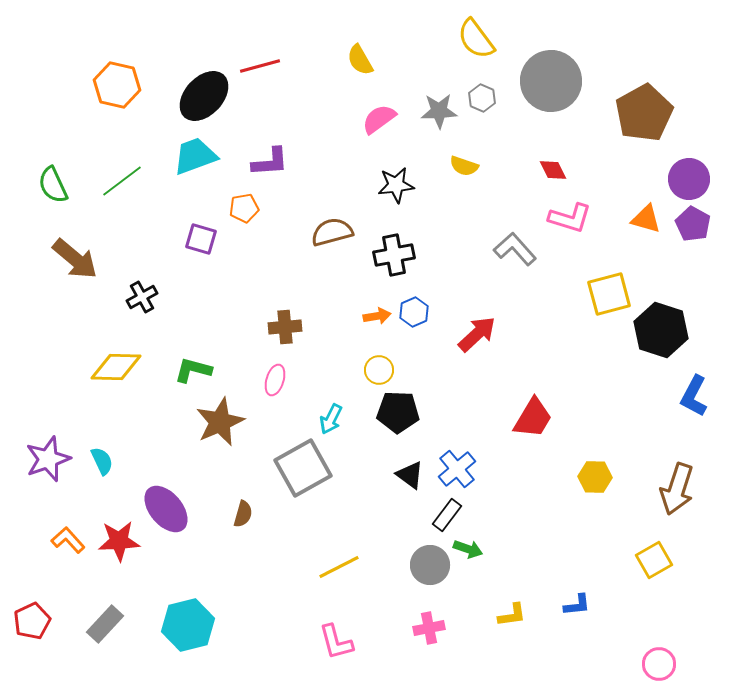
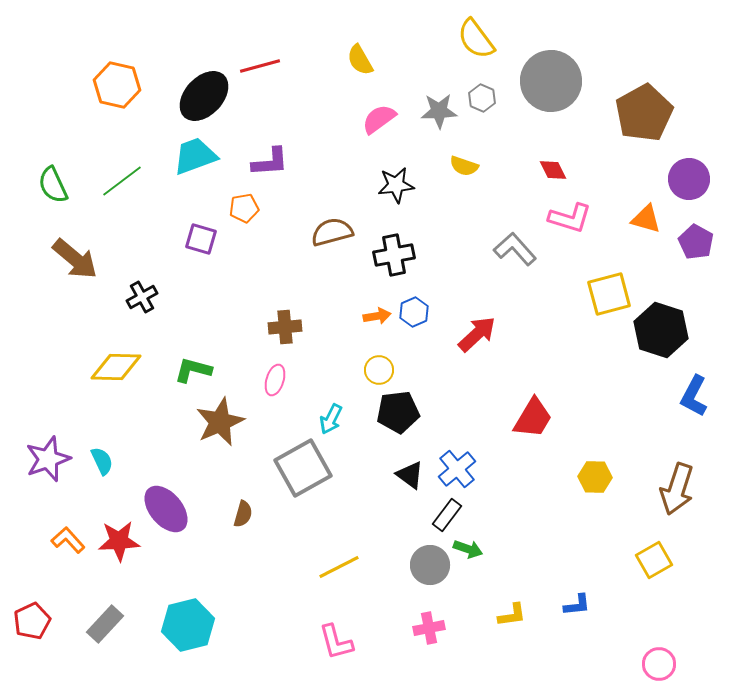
purple pentagon at (693, 224): moved 3 px right, 18 px down
black pentagon at (398, 412): rotated 9 degrees counterclockwise
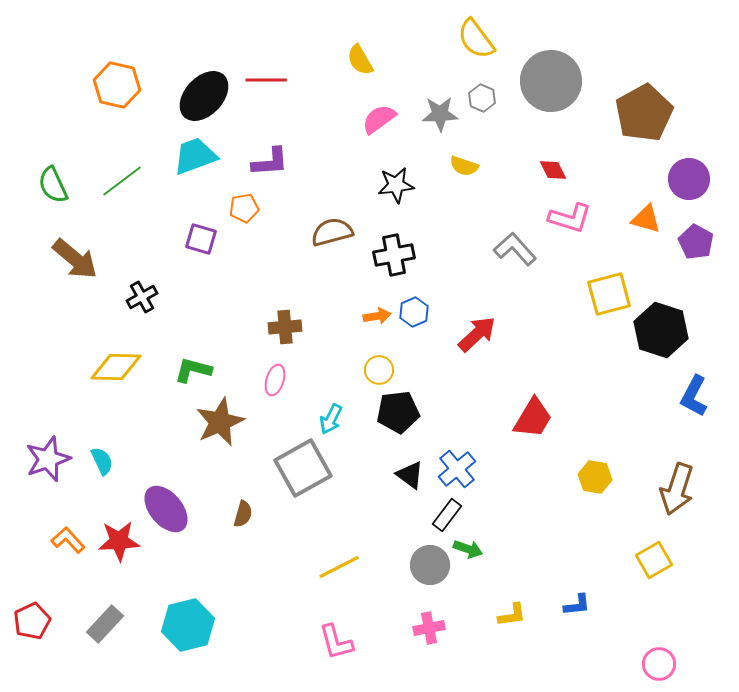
red line at (260, 66): moved 6 px right, 14 px down; rotated 15 degrees clockwise
gray star at (439, 111): moved 1 px right, 3 px down
yellow hexagon at (595, 477): rotated 8 degrees clockwise
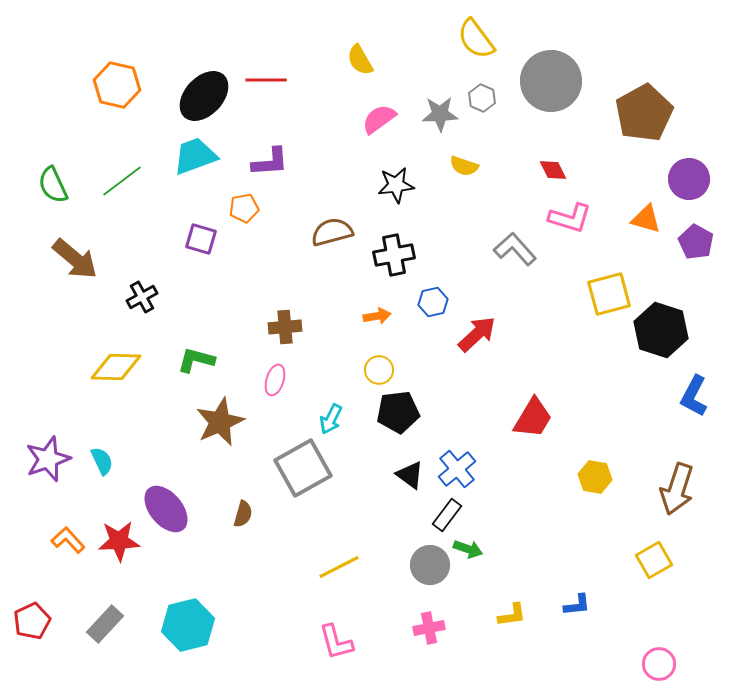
blue hexagon at (414, 312): moved 19 px right, 10 px up; rotated 12 degrees clockwise
green L-shape at (193, 370): moved 3 px right, 10 px up
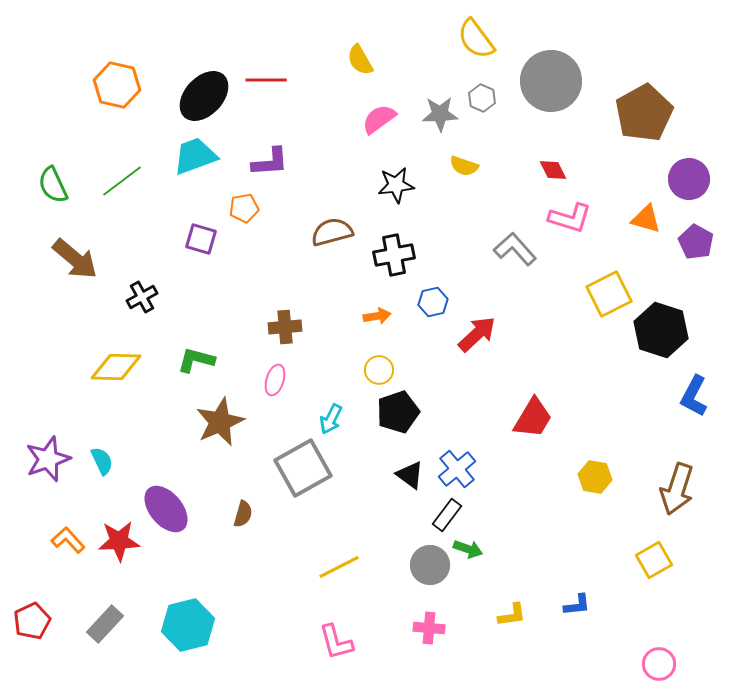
yellow square at (609, 294): rotated 12 degrees counterclockwise
black pentagon at (398, 412): rotated 12 degrees counterclockwise
pink cross at (429, 628): rotated 16 degrees clockwise
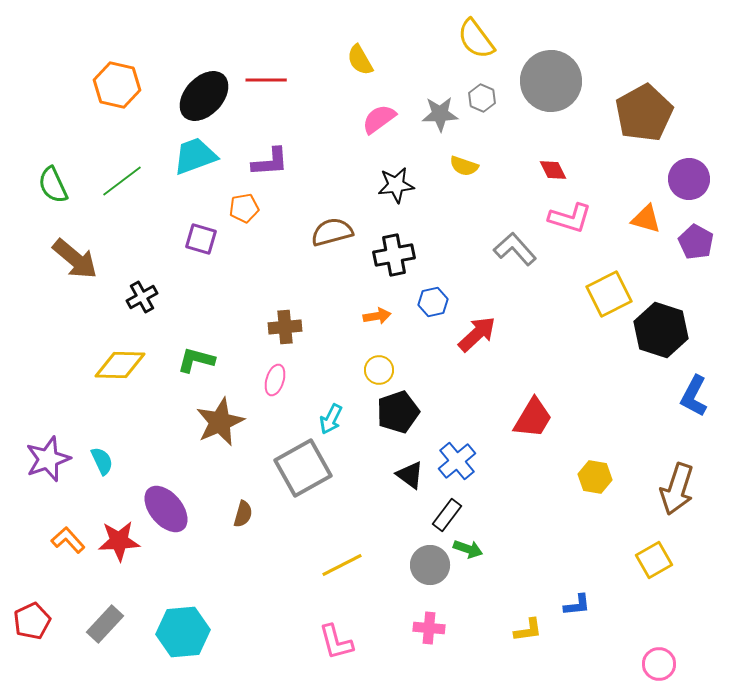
yellow diamond at (116, 367): moved 4 px right, 2 px up
blue cross at (457, 469): moved 8 px up
yellow line at (339, 567): moved 3 px right, 2 px up
yellow L-shape at (512, 615): moved 16 px right, 15 px down
cyan hexagon at (188, 625): moved 5 px left, 7 px down; rotated 9 degrees clockwise
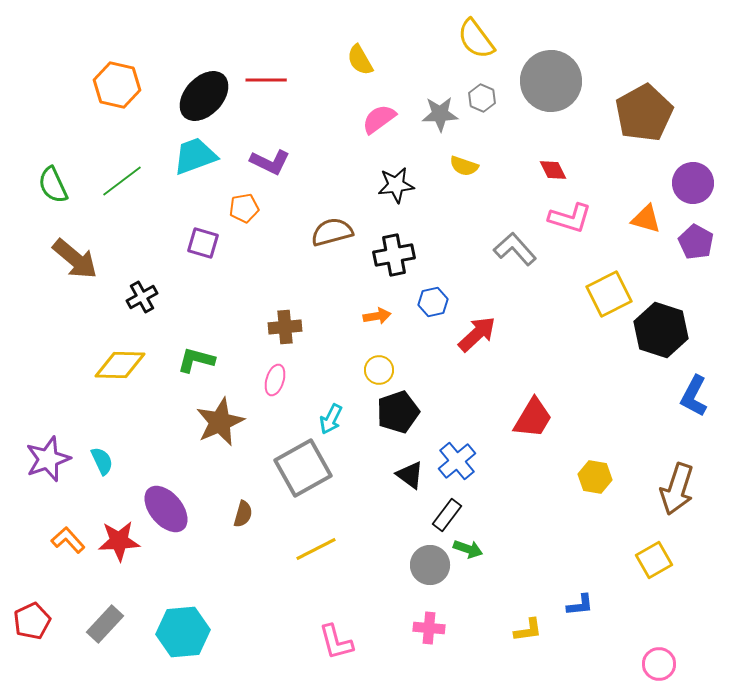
purple L-shape at (270, 162): rotated 30 degrees clockwise
purple circle at (689, 179): moved 4 px right, 4 px down
purple square at (201, 239): moved 2 px right, 4 px down
yellow line at (342, 565): moved 26 px left, 16 px up
blue L-shape at (577, 605): moved 3 px right
